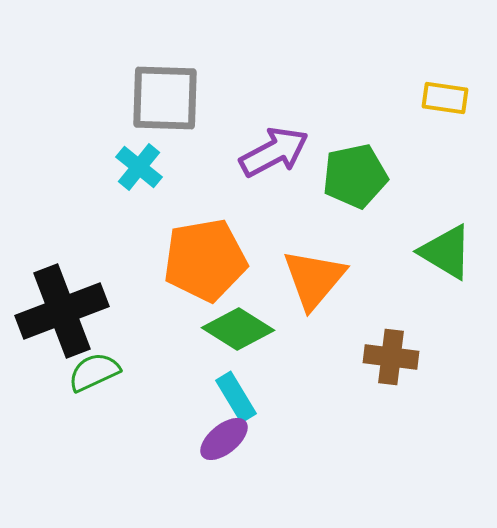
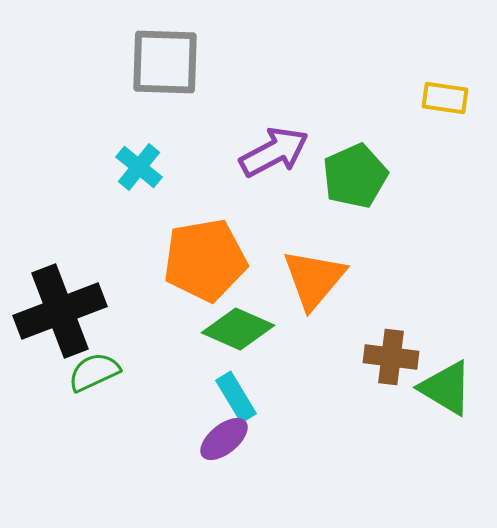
gray square: moved 36 px up
green pentagon: rotated 12 degrees counterclockwise
green triangle: moved 136 px down
black cross: moved 2 px left
green diamond: rotated 8 degrees counterclockwise
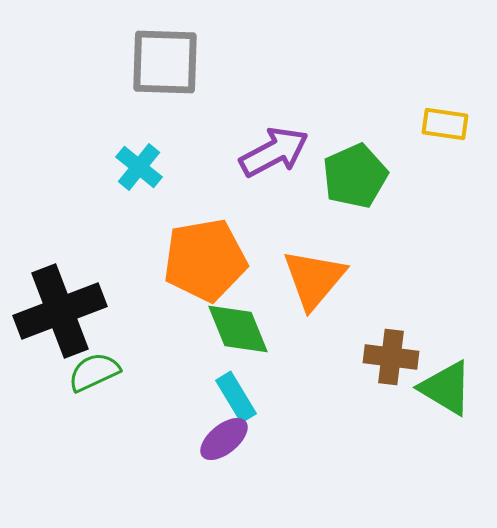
yellow rectangle: moved 26 px down
green diamond: rotated 44 degrees clockwise
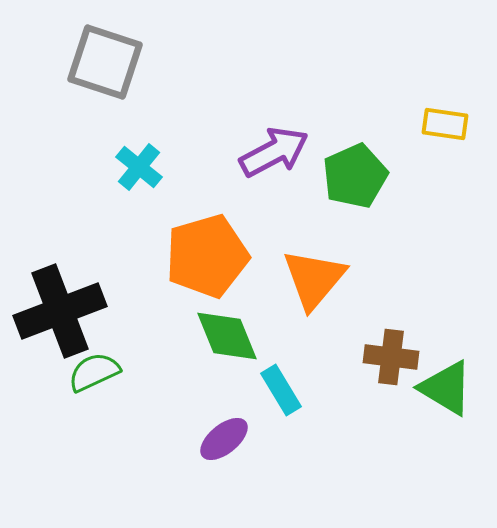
gray square: moved 60 px left; rotated 16 degrees clockwise
orange pentagon: moved 2 px right, 4 px up; rotated 6 degrees counterclockwise
green diamond: moved 11 px left, 7 px down
cyan rectangle: moved 45 px right, 7 px up
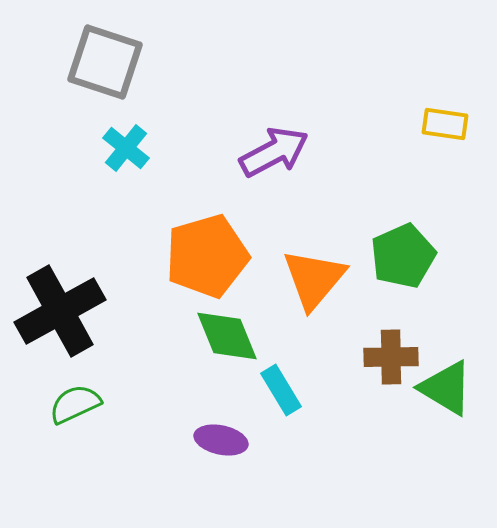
cyan cross: moved 13 px left, 19 px up
green pentagon: moved 48 px right, 80 px down
black cross: rotated 8 degrees counterclockwise
brown cross: rotated 8 degrees counterclockwise
green semicircle: moved 19 px left, 32 px down
purple ellipse: moved 3 px left, 1 px down; rotated 51 degrees clockwise
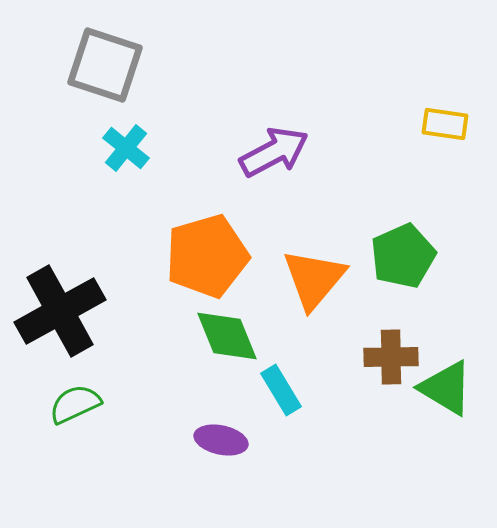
gray square: moved 3 px down
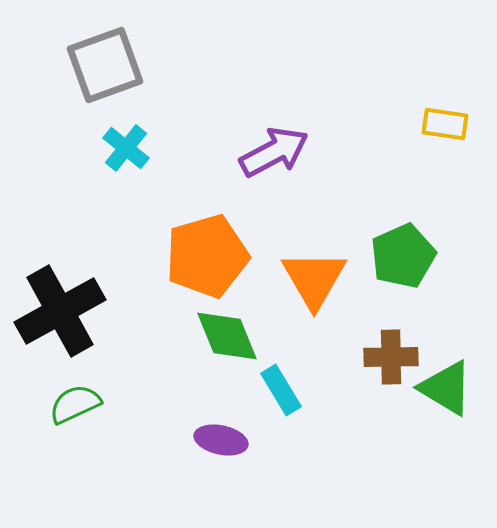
gray square: rotated 38 degrees counterclockwise
orange triangle: rotated 10 degrees counterclockwise
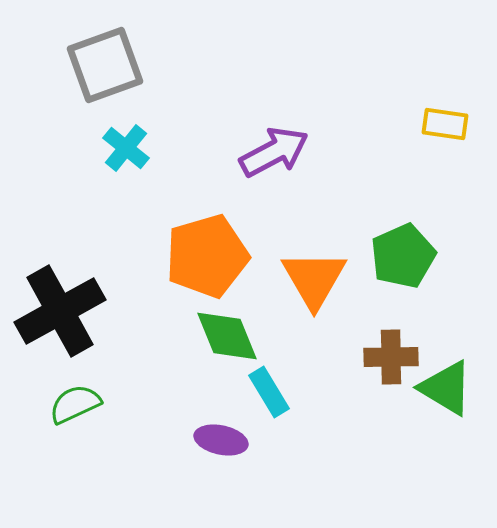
cyan rectangle: moved 12 px left, 2 px down
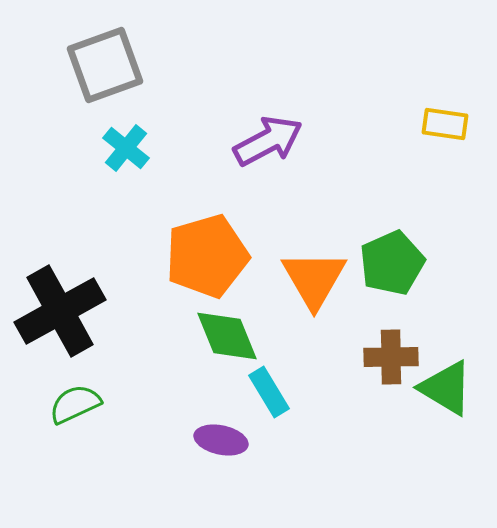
purple arrow: moved 6 px left, 11 px up
green pentagon: moved 11 px left, 7 px down
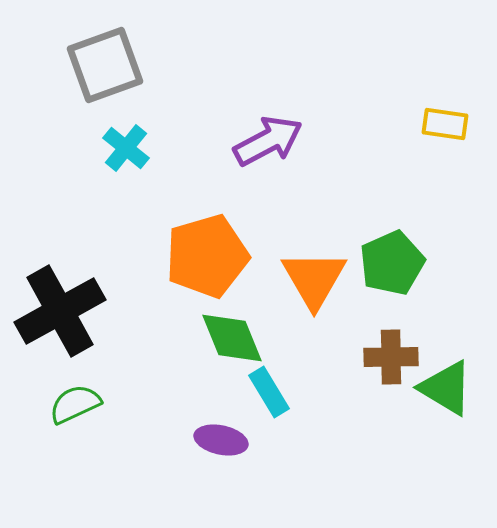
green diamond: moved 5 px right, 2 px down
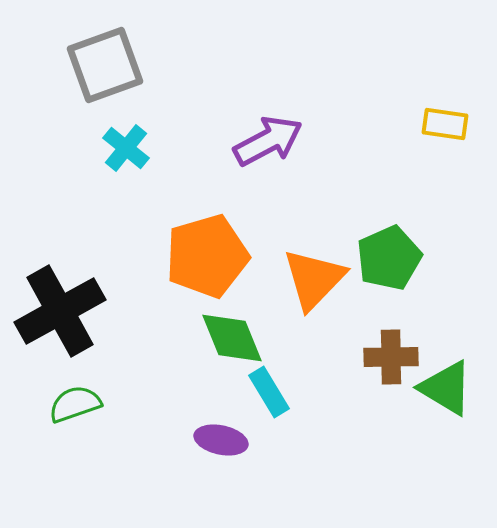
green pentagon: moved 3 px left, 5 px up
orange triangle: rotated 14 degrees clockwise
green semicircle: rotated 6 degrees clockwise
